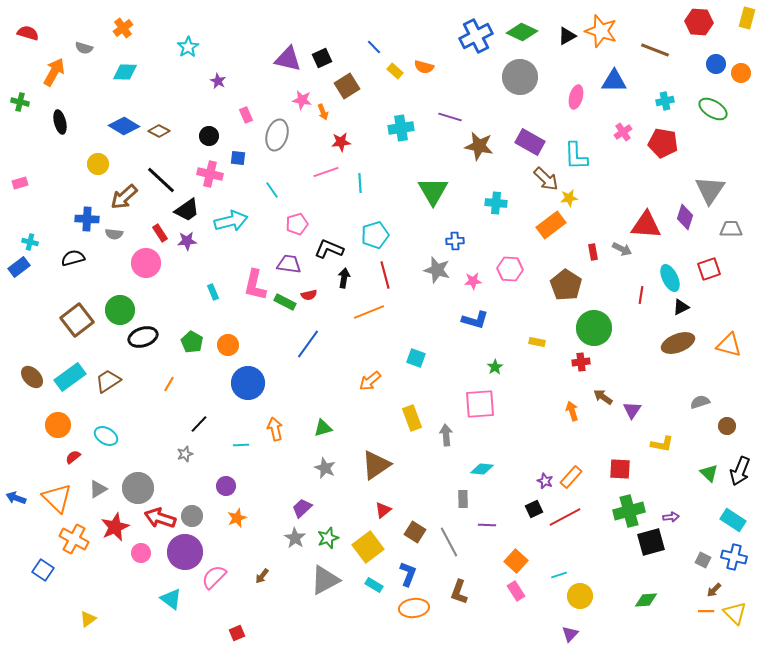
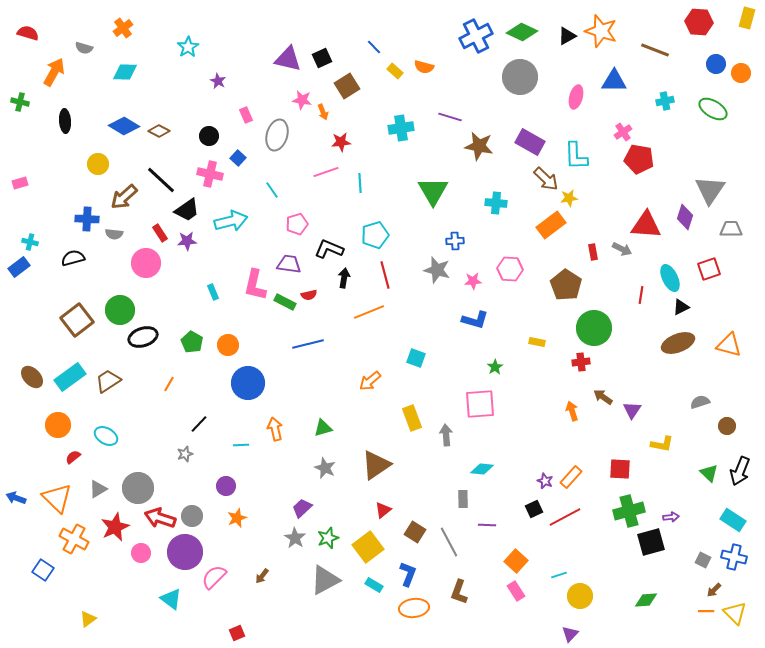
black ellipse at (60, 122): moved 5 px right, 1 px up; rotated 10 degrees clockwise
red pentagon at (663, 143): moved 24 px left, 16 px down
blue square at (238, 158): rotated 35 degrees clockwise
blue line at (308, 344): rotated 40 degrees clockwise
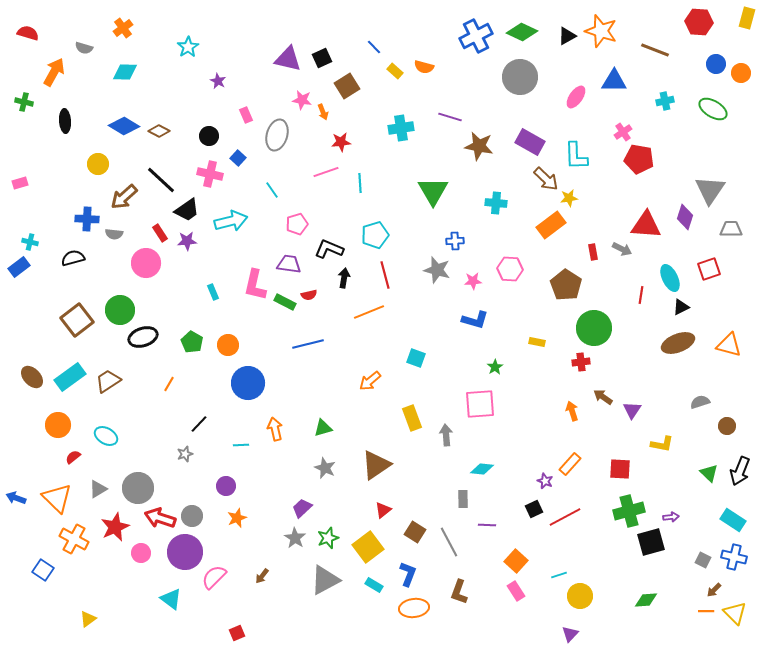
pink ellipse at (576, 97): rotated 20 degrees clockwise
green cross at (20, 102): moved 4 px right
orange rectangle at (571, 477): moved 1 px left, 13 px up
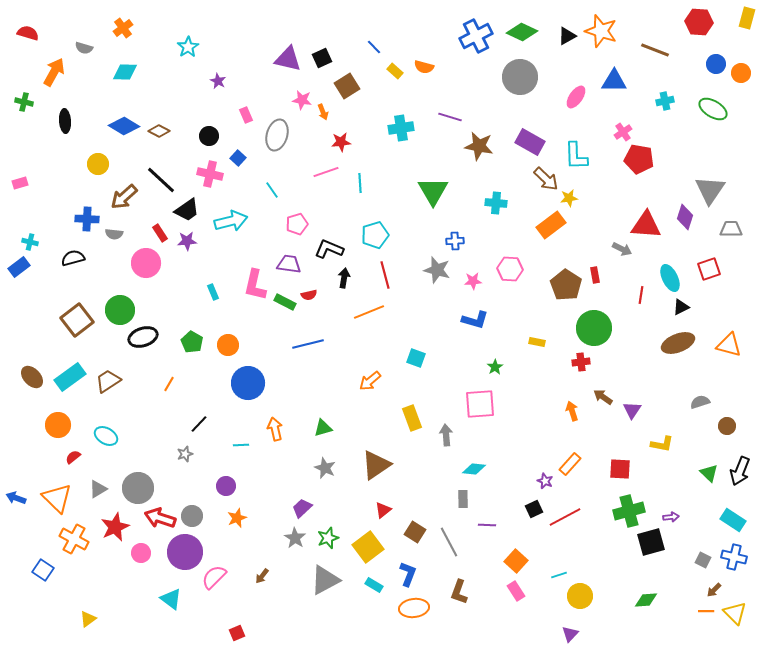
red rectangle at (593, 252): moved 2 px right, 23 px down
cyan diamond at (482, 469): moved 8 px left
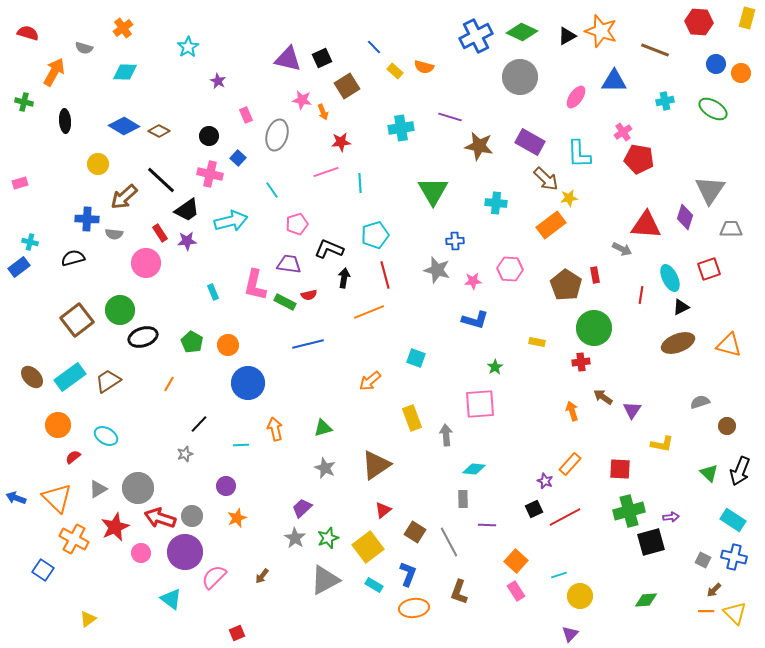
cyan L-shape at (576, 156): moved 3 px right, 2 px up
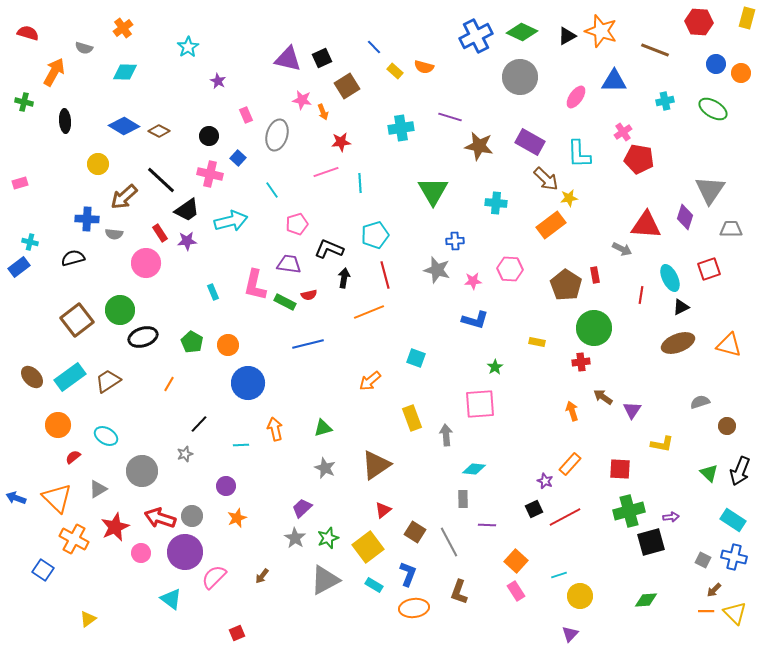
gray circle at (138, 488): moved 4 px right, 17 px up
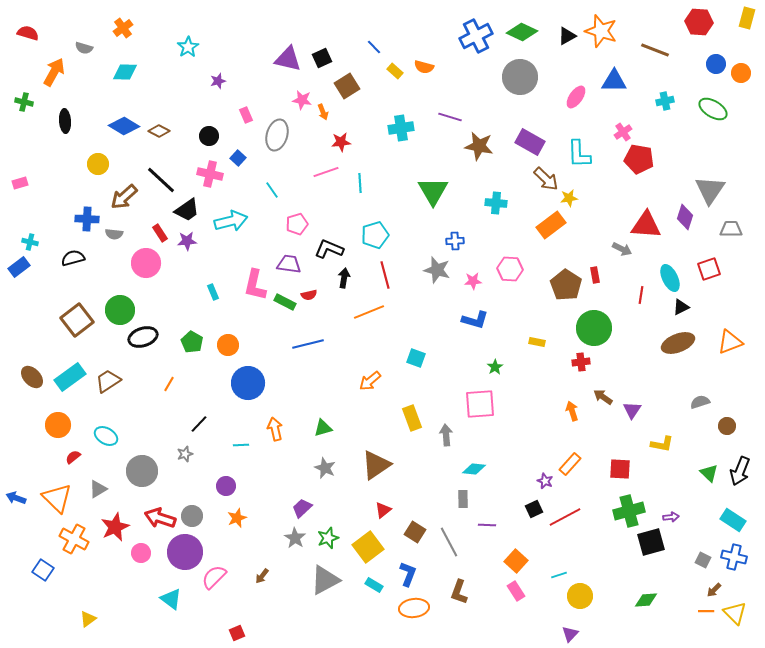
purple star at (218, 81): rotated 28 degrees clockwise
orange triangle at (729, 345): moved 1 px right, 3 px up; rotated 36 degrees counterclockwise
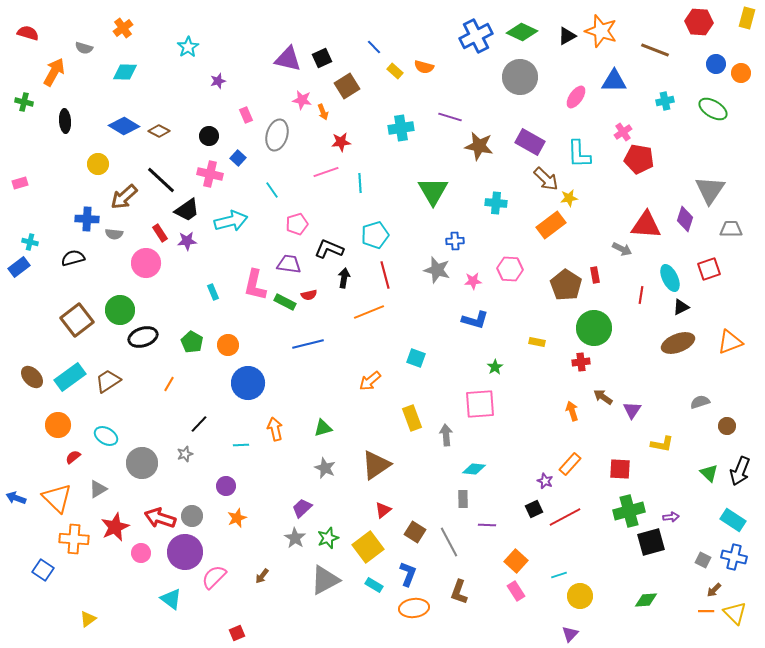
purple diamond at (685, 217): moved 2 px down
gray circle at (142, 471): moved 8 px up
orange cross at (74, 539): rotated 24 degrees counterclockwise
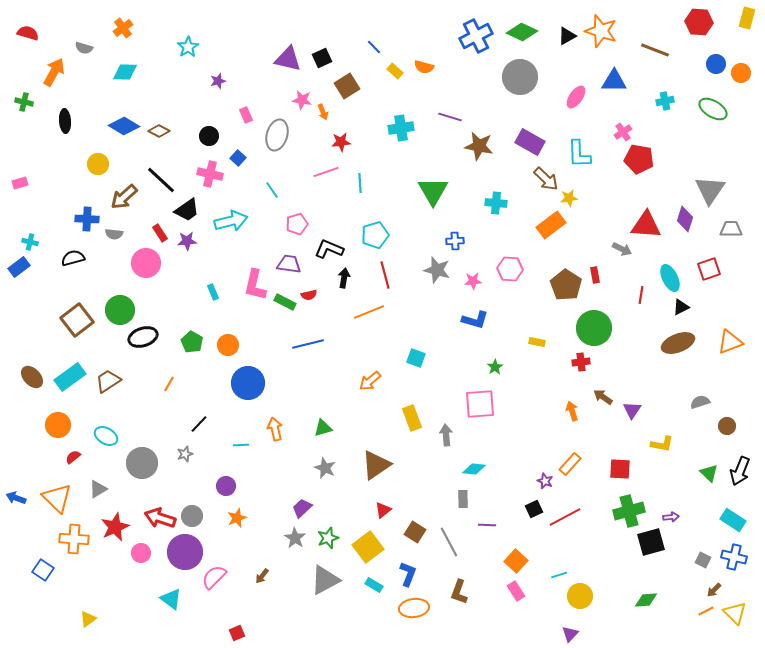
orange line at (706, 611): rotated 28 degrees counterclockwise
